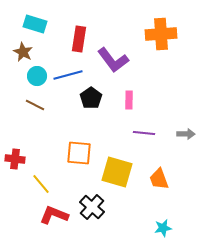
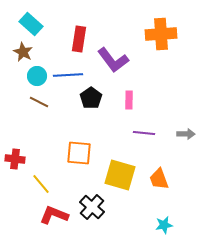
cyan rectangle: moved 4 px left; rotated 25 degrees clockwise
blue line: rotated 12 degrees clockwise
brown line: moved 4 px right, 3 px up
yellow square: moved 3 px right, 3 px down
cyan star: moved 1 px right, 3 px up
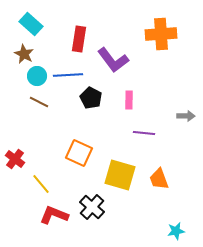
brown star: moved 1 px right, 2 px down
black pentagon: rotated 10 degrees counterclockwise
gray arrow: moved 18 px up
orange square: rotated 20 degrees clockwise
red cross: rotated 30 degrees clockwise
cyan star: moved 12 px right, 6 px down
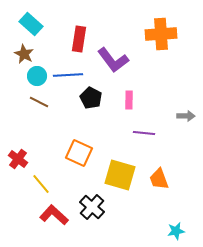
red cross: moved 3 px right
red L-shape: rotated 20 degrees clockwise
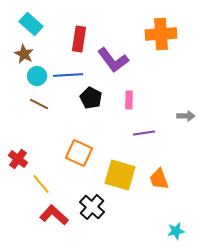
brown line: moved 2 px down
purple line: rotated 15 degrees counterclockwise
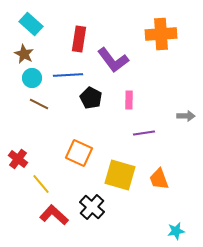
cyan circle: moved 5 px left, 2 px down
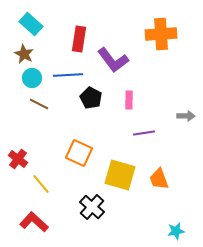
red L-shape: moved 20 px left, 7 px down
